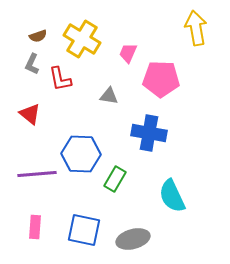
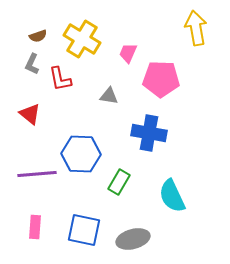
green rectangle: moved 4 px right, 3 px down
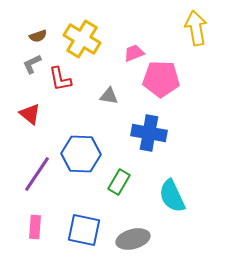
pink trapezoid: moved 6 px right; rotated 45 degrees clockwise
gray L-shape: rotated 40 degrees clockwise
purple line: rotated 51 degrees counterclockwise
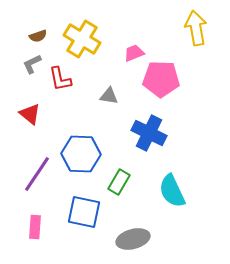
blue cross: rotated 16 degrees clockwise
cyan semicircle: moved 5 px up
blue square: moved 18 px up
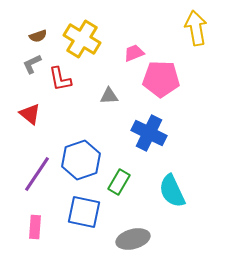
gray triangle: rotated 12 degrees counterclockwise
blue hexagon: moved 6 px down; rotated 21 degrees counterclockwise
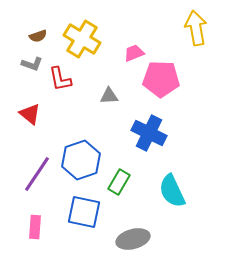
gray L-shape: rotated 135 degrees counterclockwise
